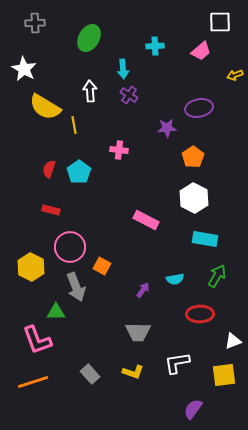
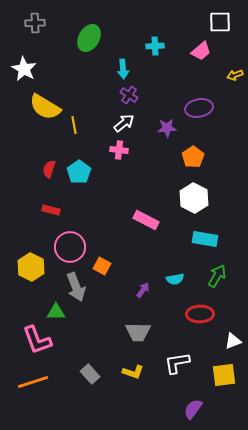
white arrow: moved 34 px right, 32 px down; rotated 55 degrees clockwise
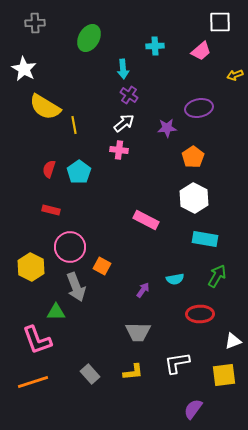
yellow L-shape: rotated 25 degrees counterclockwise
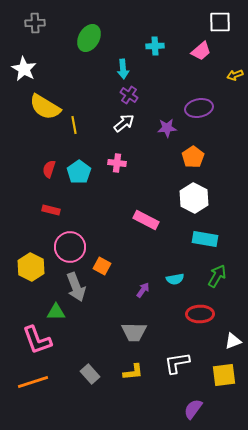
pink cross: moved 2 px left, 13 px down
gray trapezoid: moved 4 px left
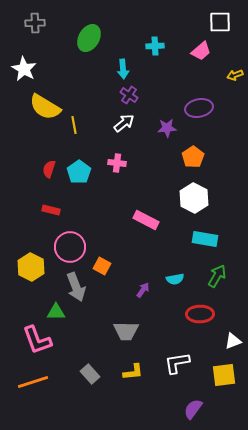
gray trapezoid: moved 8 px left, 1 px up
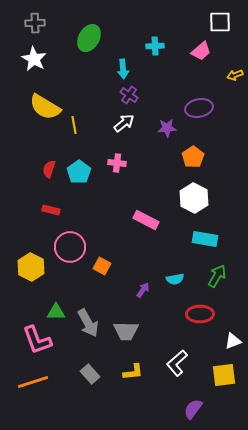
white star: moved 10 px right, 10 px up
gray arrow: moved 12 px right, 36 px down; rotated 8 degrees counterclockwise
white L-shape: rotated 32 degrees counterclockwise
